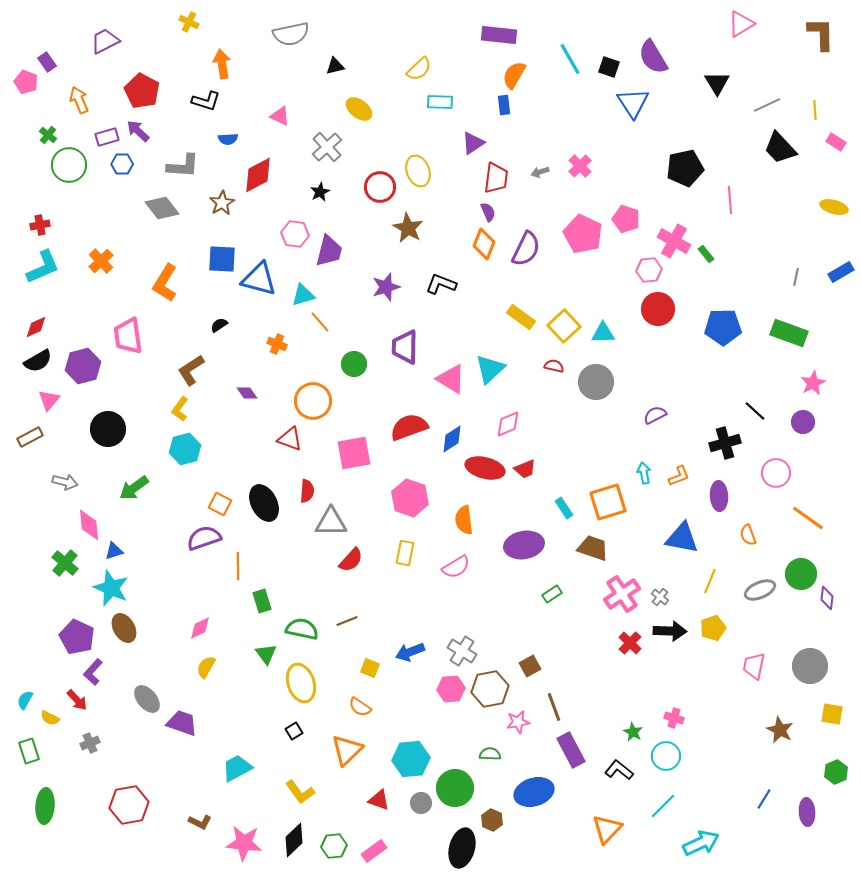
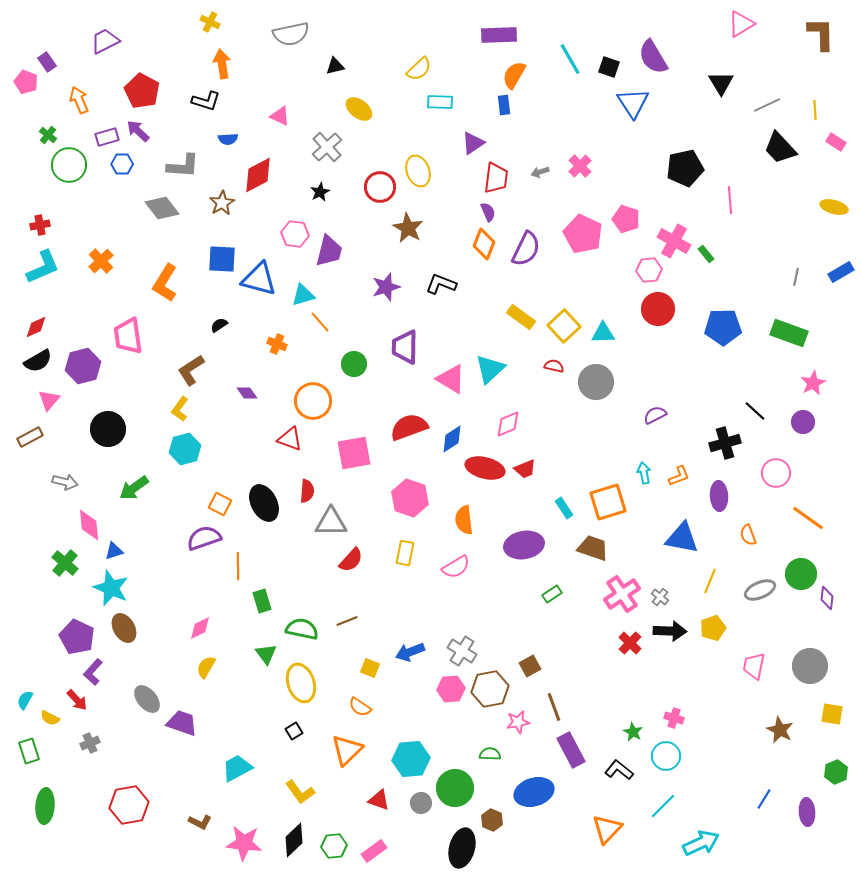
yellow cross at (189, 22): moved 21 px right
purple rectangle at (499, 35): rotated 8 degrees counterclockwise
black triangle at (717, 83): moved 4 px right
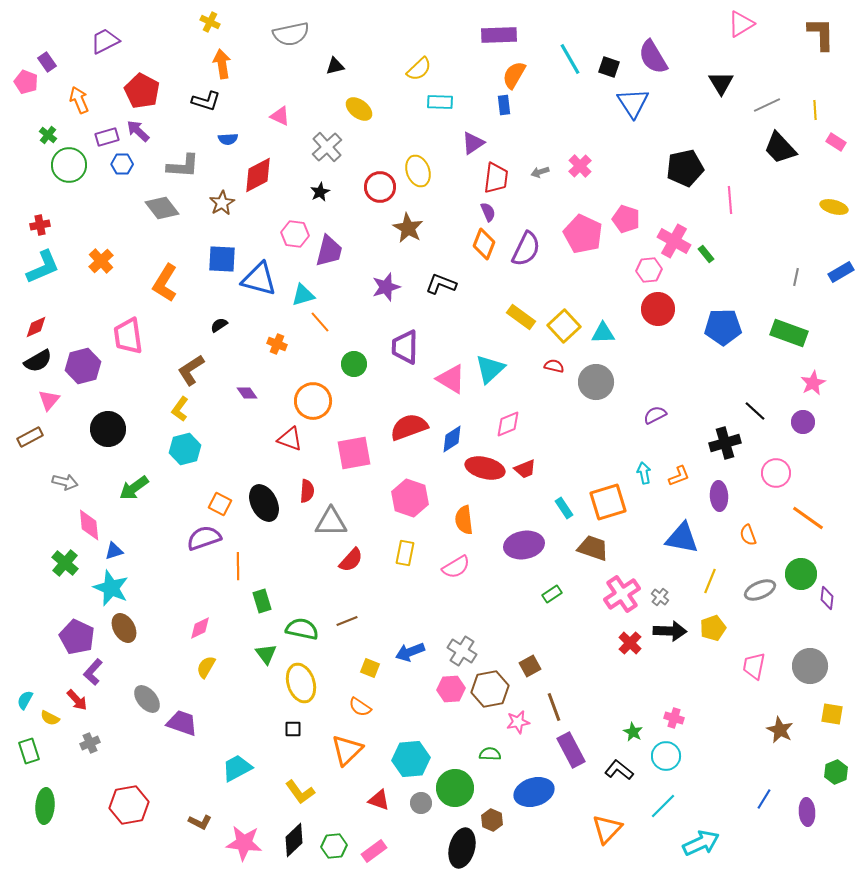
black square at (294, 731): moved 1 px left, 2 px up; rotated 30 degrees clockwise
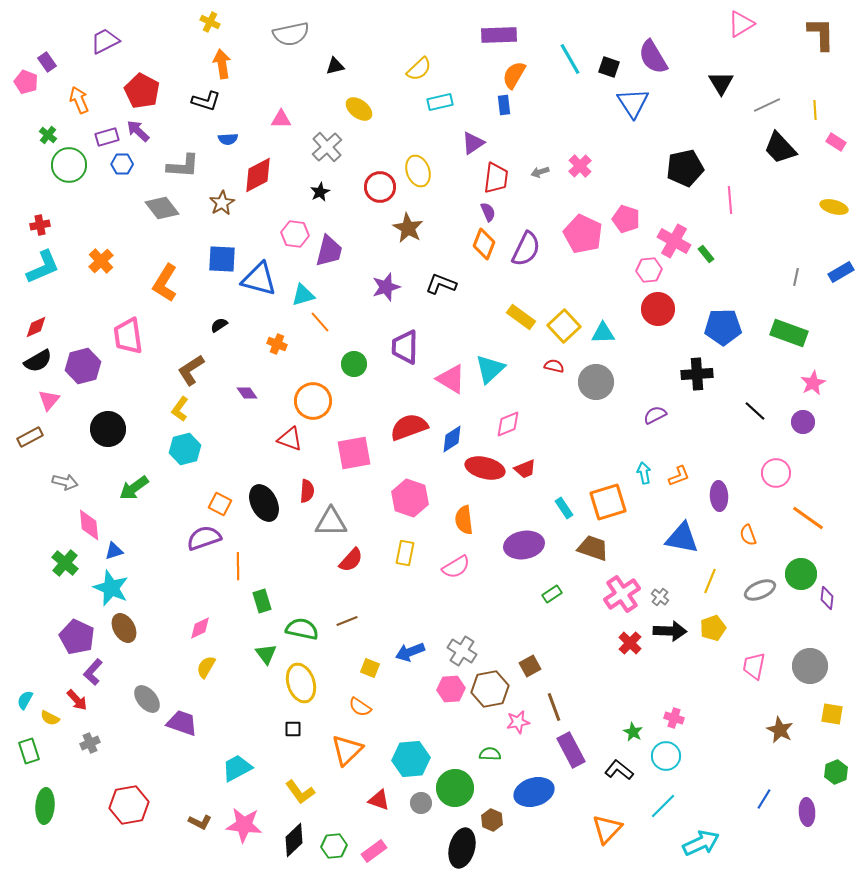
cyan rectangle at (440, 102): rotated 15 degrees counterclockwise
pink triangle at (280, 116): moved 1 px right, 3 px down; rotated 25 degrees counterclockwise
black cross at (725, 443): moved 28 px left, 69 px up; rotated 12 degrees clockwise
pink star at (244, 843): moved 18 px up
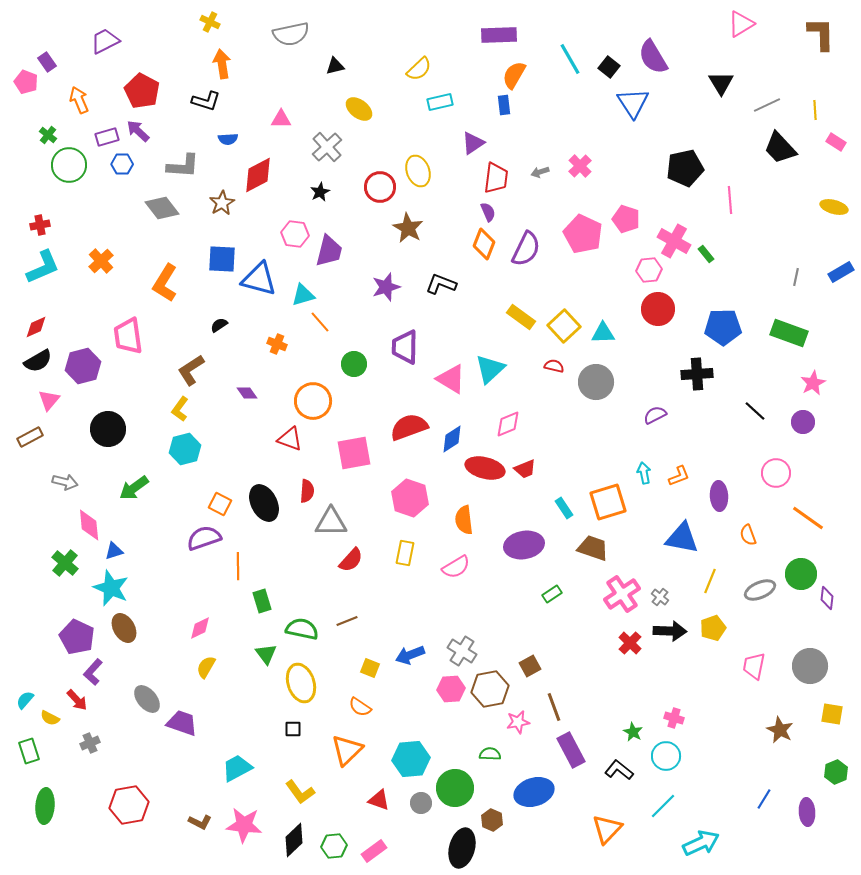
black square at (609, 67): rotated 20 degrees clockwise
blue arrow at (410, 652): moved 3 px down
cyan semicircle at (25, 700): rotated 12 degrees clockwise
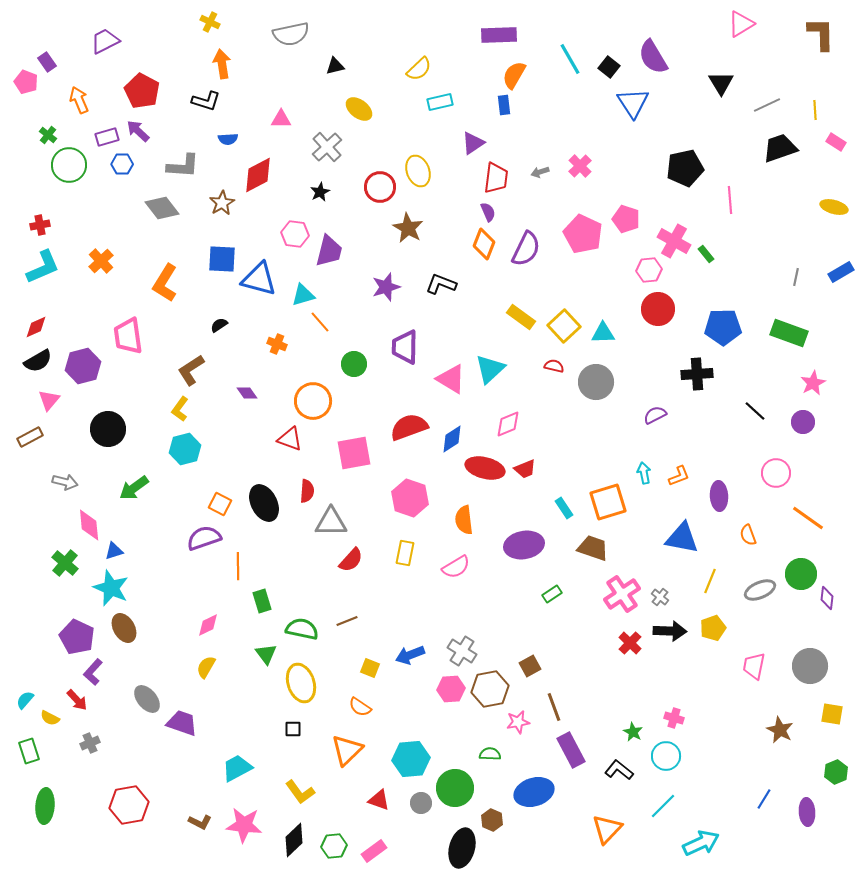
black trapezoid at (780, 148): rotated 114 degrees clockwise
pink diamond at (200, 628): moved 8 px right, 3 px up
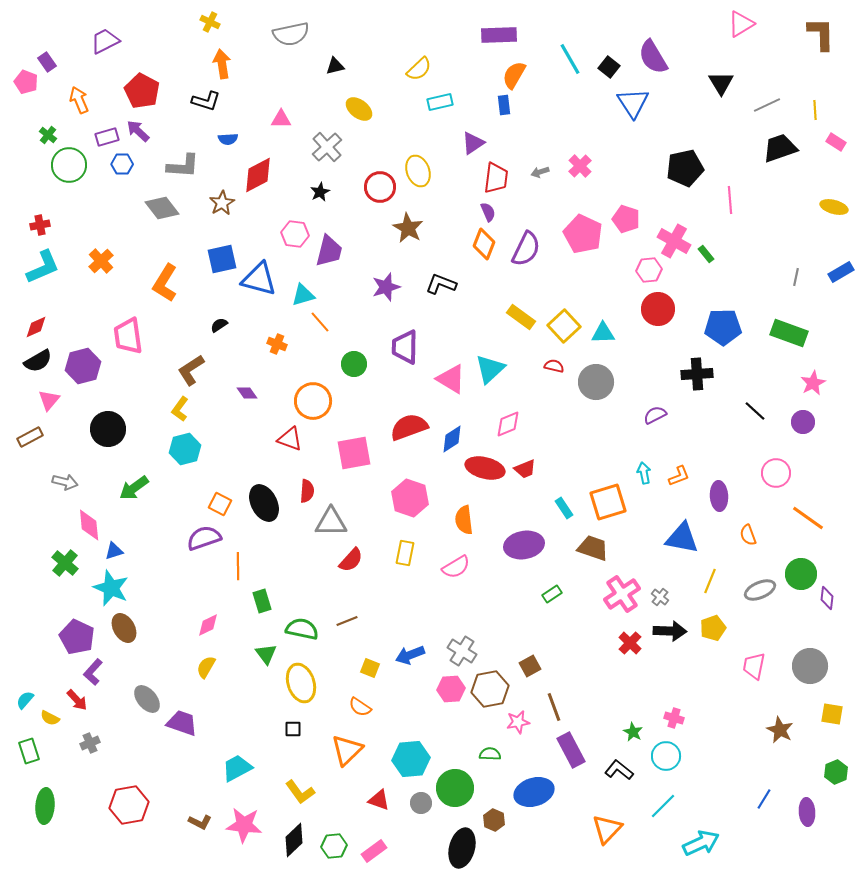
blue square at (222, 259): rotated 16 degrees counterclockwise
brown hexagon at (492, 820): moved 2 px right
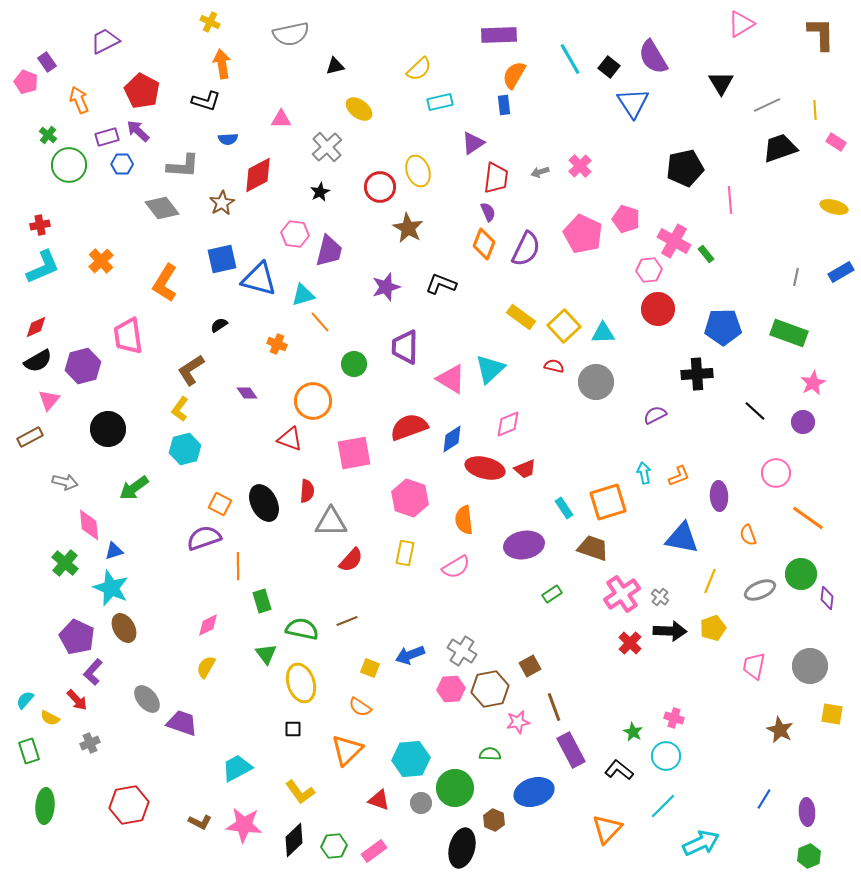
green hexagon at (836, 772): moved 27 px left, 84 px down
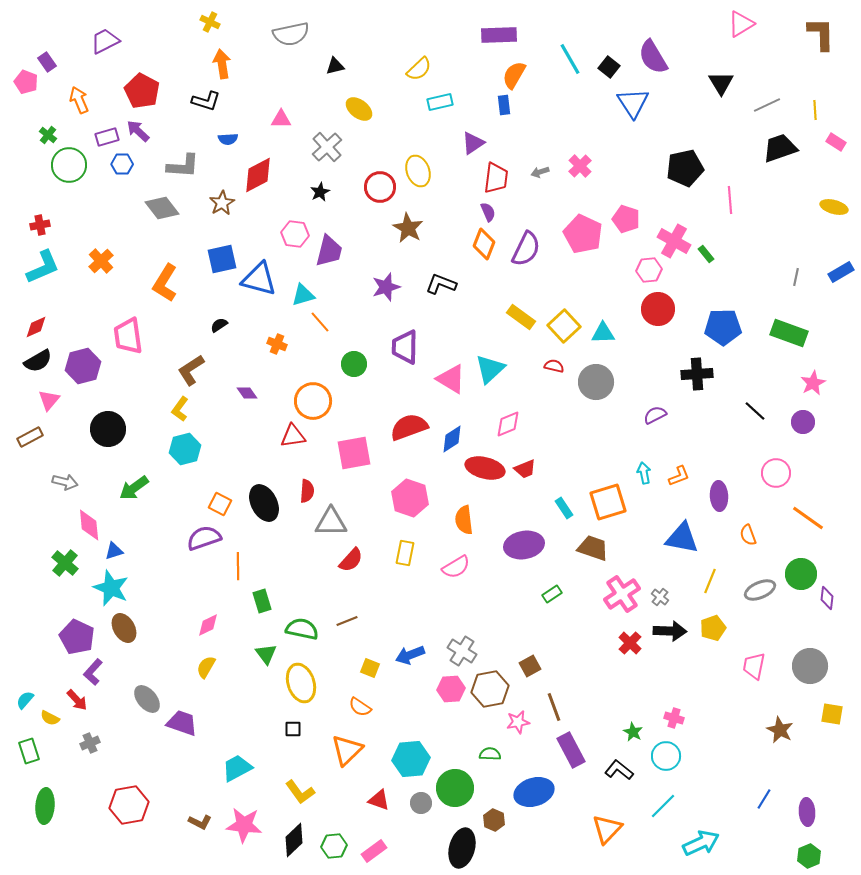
red triangle at (290, 439): moved 3 px right, 3 px up; rotated 28 degrees counterclockwise
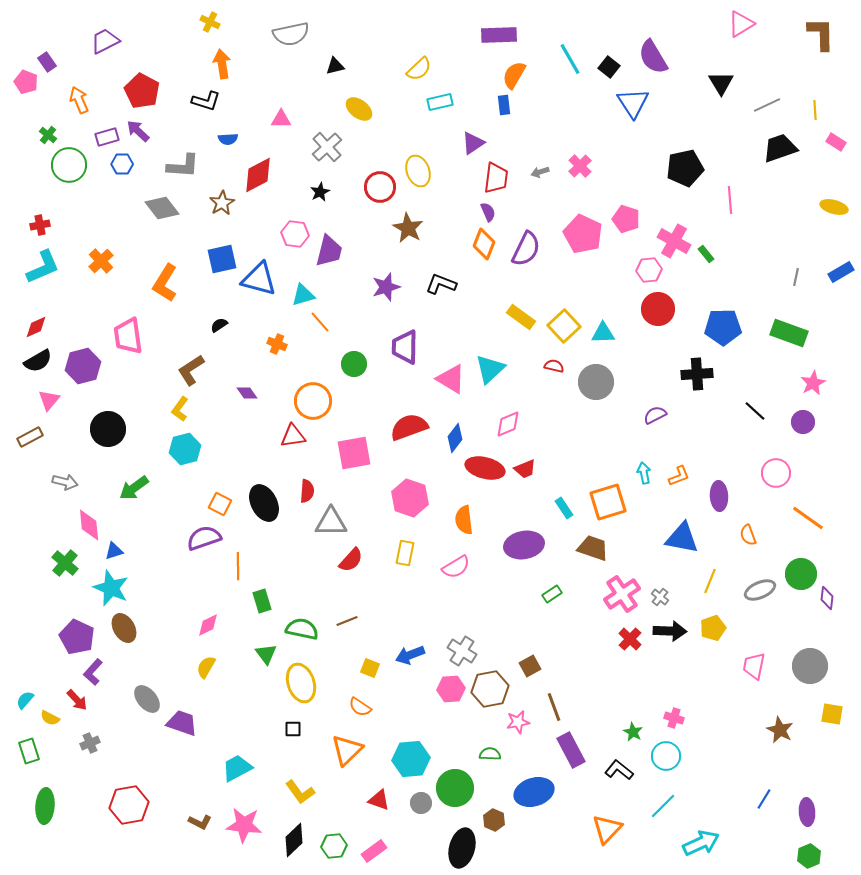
blue diamond at (452, 439): moved 3 px right, 1 px up; rotated 20 degrees counterclockwise
red cross at (630, 643): moved 4 px up
